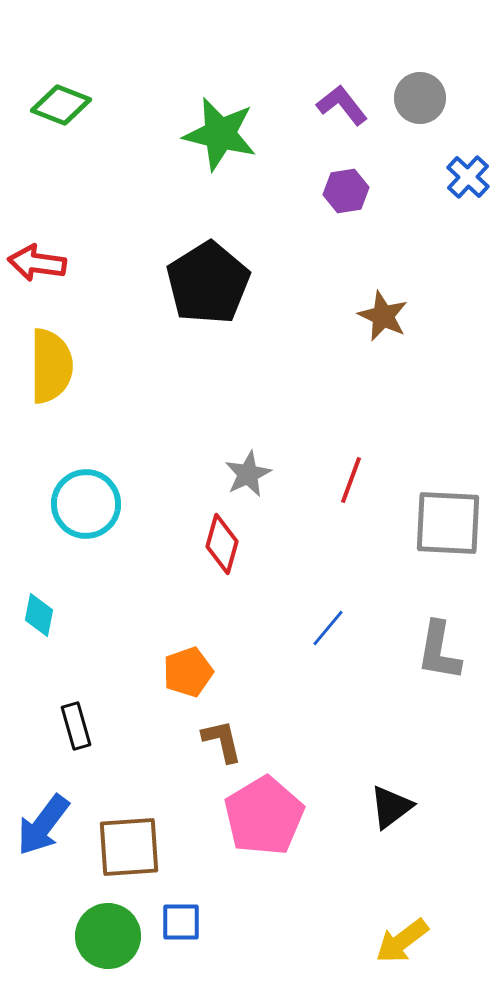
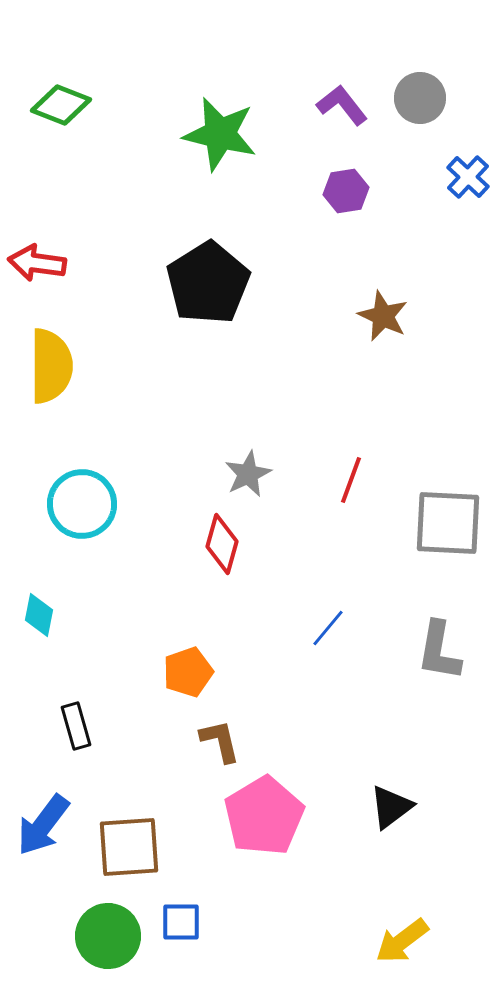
cyan circle: moved 4 px left
brown L-shape: moved 2 px left
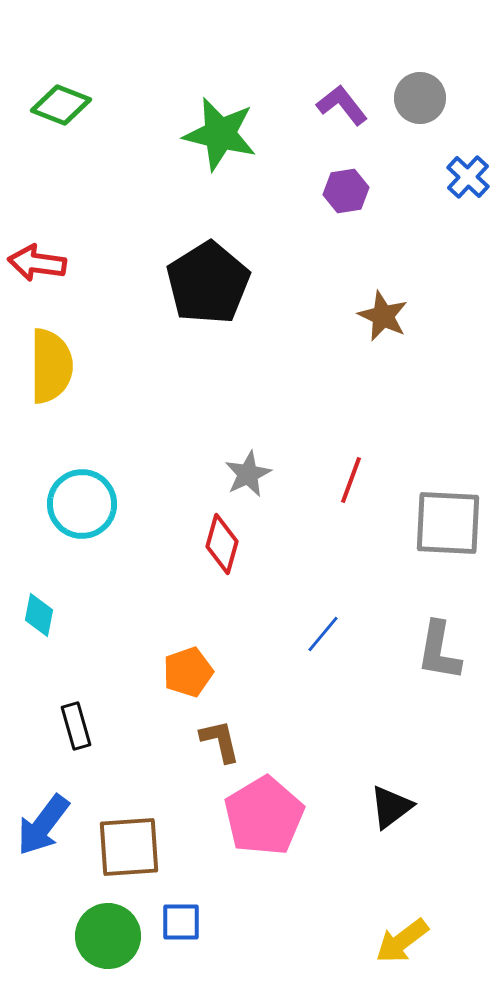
blue line: moved 5 px left, 6 px down
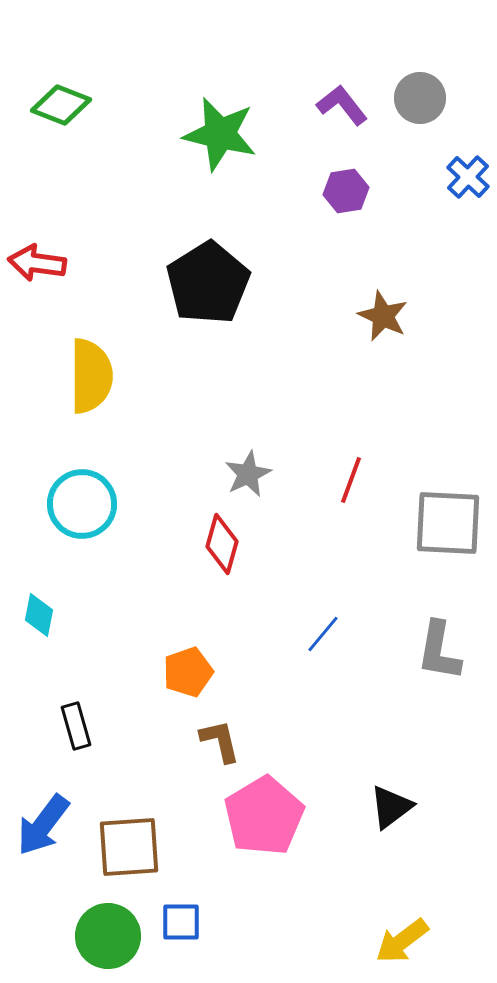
yellow semicircle: moved 40 px right, 10 px down
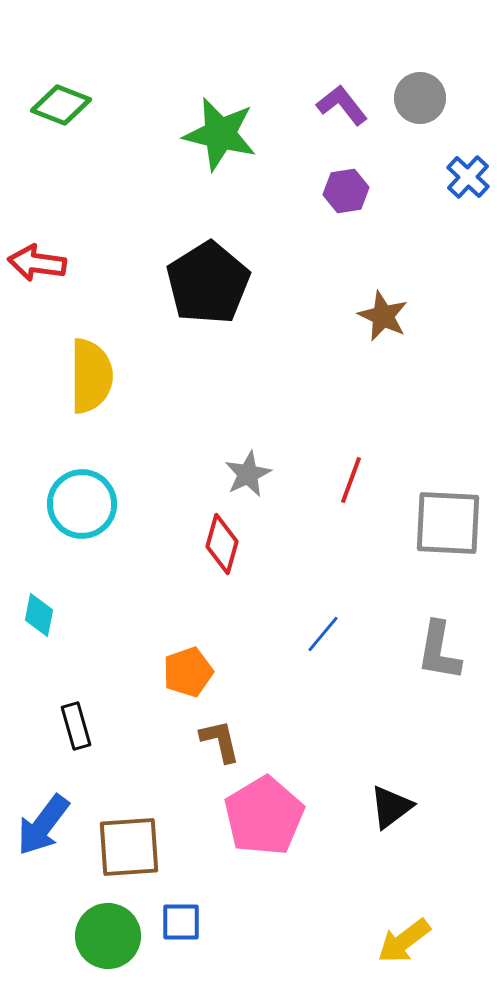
yellow arrow: moved 2 px right
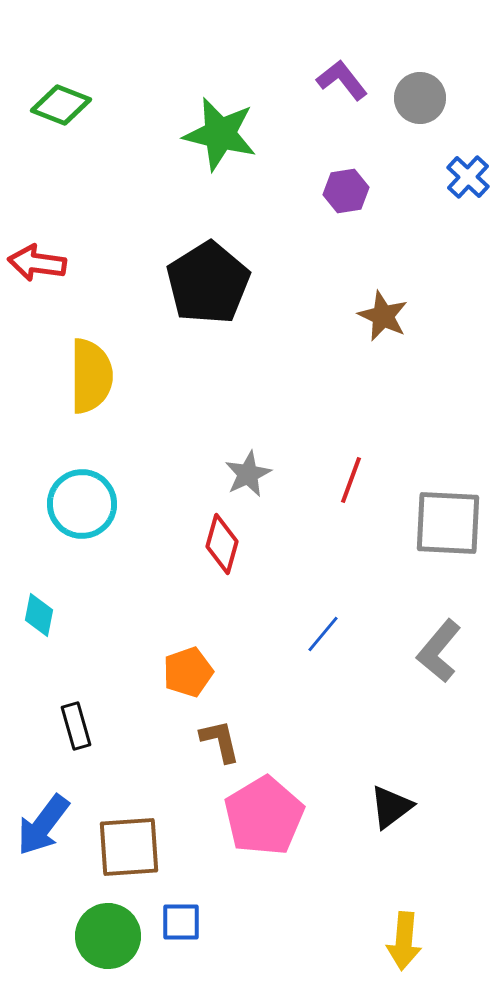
purple L-shape: moved 25 px up
gray L-shape: rotated 30 degrees clockwise
yellow arrow: rotated 48 degrees counterclockwise
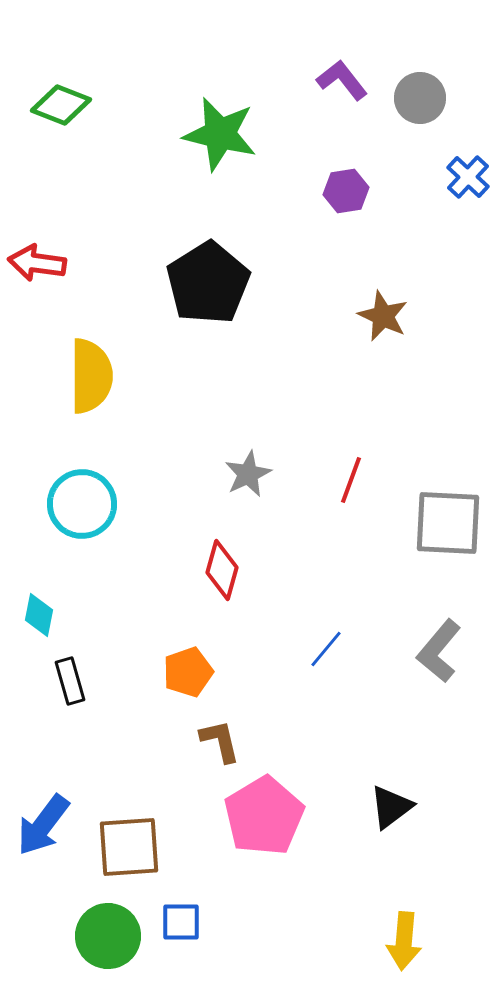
red diamond: moved 26 px down
blue line: moved 3 px right, 15 px down
black rectangle: moved 6 px left, 45 px up
